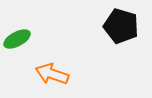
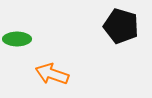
green ellipse: rotated 28 degrees clockwise
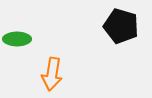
orange arrow: rotated 100 degrees counterclockwise
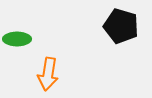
orange arrow: moved 4 px left
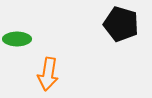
black pentagon: moved 2 px up
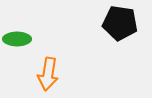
black pentagon: moved 1 px left, 1 px up; rotated 8 degrees counterclockwise
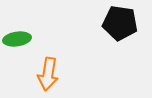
green ellipse: rotated 8 degrees counterclockwise
